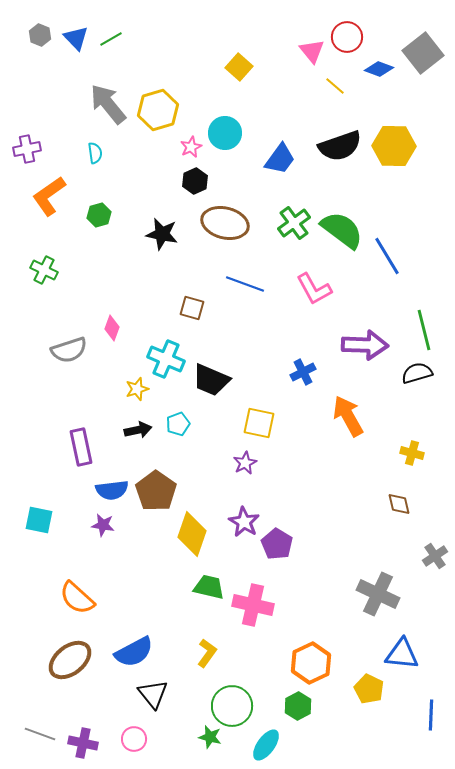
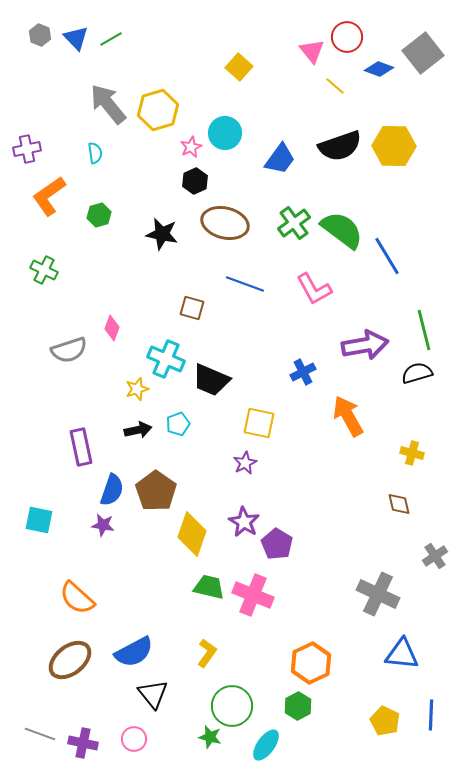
purple arrow at (365, 345): rotated 12 degrees counterclockwise
blue semicircle at (112, 490): rotated 64 degrees counterclockwise
pink cross at (253, 605): moved 10 px up; rotated 9 degrees clockwise
yellow pentagon at (369, 689): moved 16 px right, 32 px down
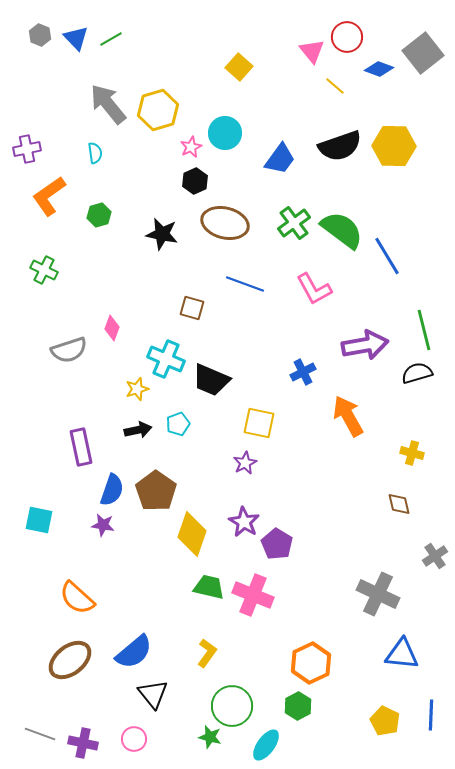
blue semicircle at (134, 652): rotated 12 degrees counterclockwise
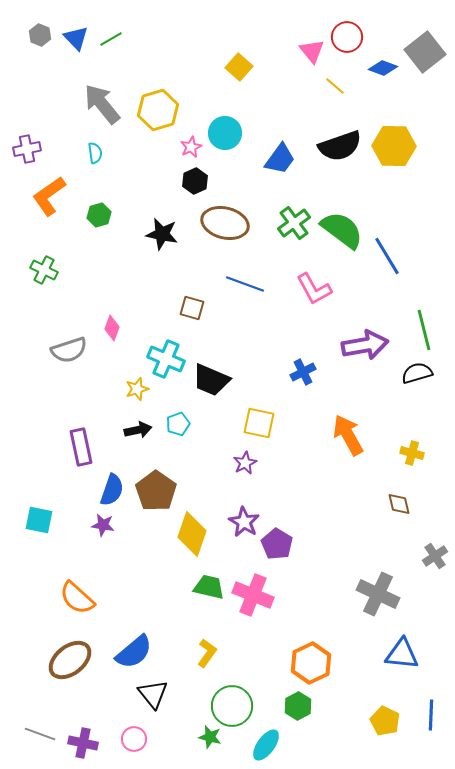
gray square at (423, 53): moved 2 px right, 1 px up
blue diamond at (379, 69): moved 4 px right, 1 px up
gray arrow at (108, 104): moved 6 px left
orange arrow at (348, 416): moved 19 px down
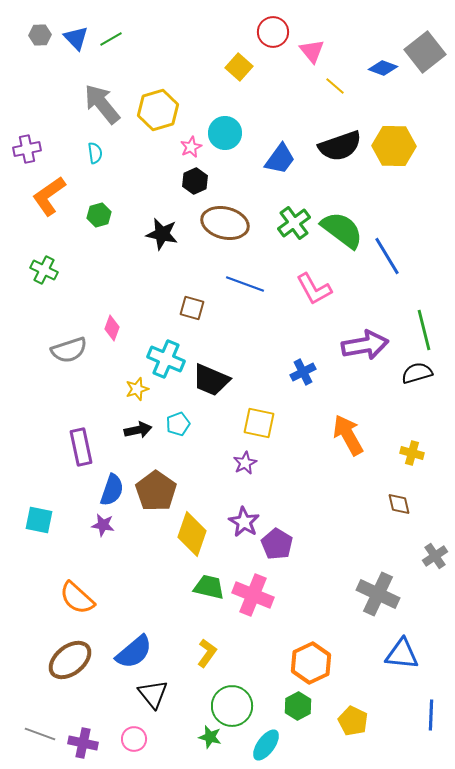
gray hexagon at (40, 35): rotated 25 degrees counterclockwise
red circle at (347, 37): moved 74 px left, 5 px up
yellow pentagon at (385, 721): moved 32 px left
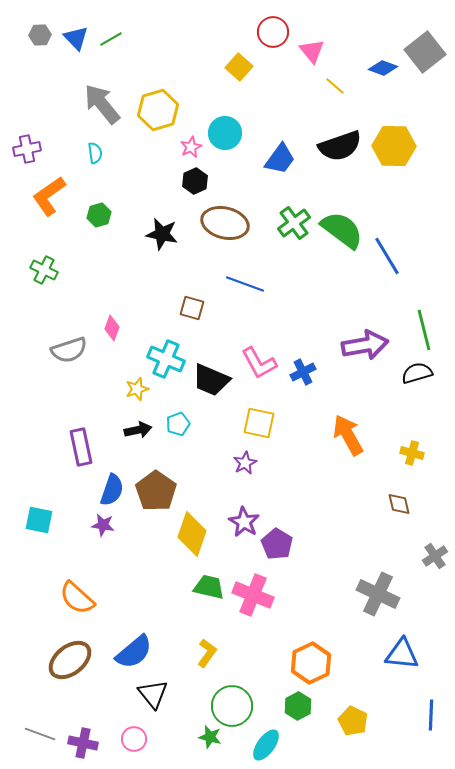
pink L-shape at (314, 289): moved 55 px left, 74 px down
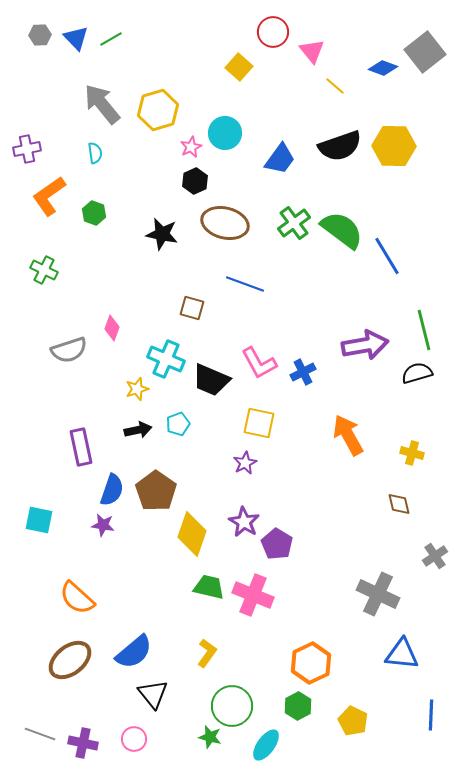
green hexagon at (99, 215): moved 5 px left, 2 px up; rotated 25 degrees counterclockwise
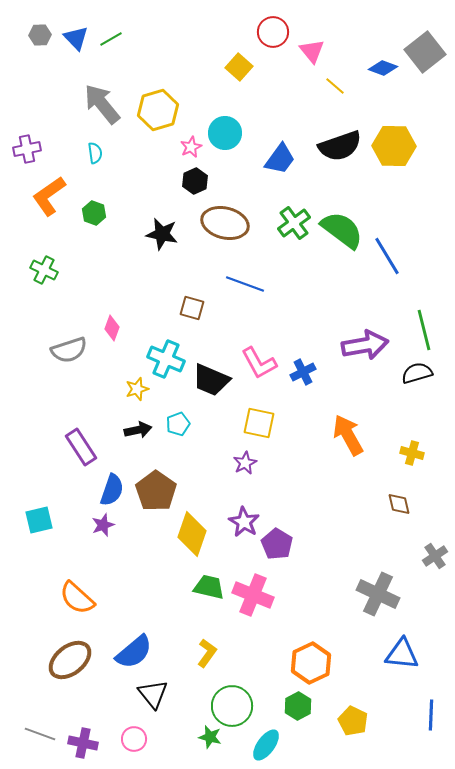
purple rectangle at (81, 447): rotated 21 degrees counterclockwise
cyan square at (39, 520): rotated 24 degrees counterclockwise
purple star at (103, 525): rotated 30 degrees counterclockwise
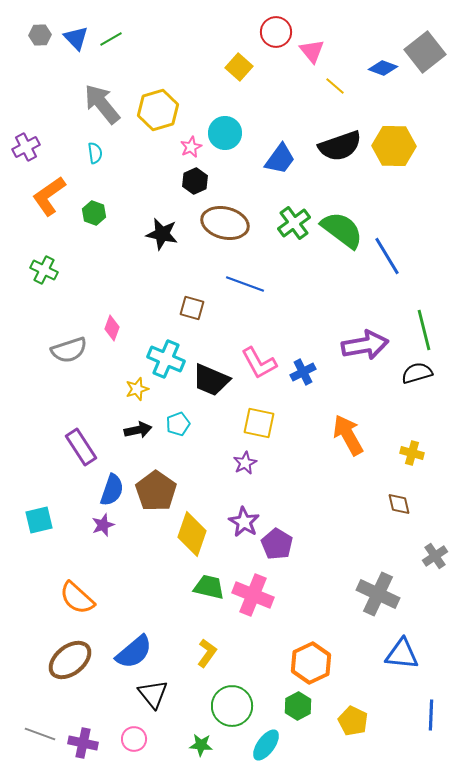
red circle at (273, 32): moved 3 px right
purple cross at (27, 149): moved 1 px left, 2 px up; rotated 16 degrees counterclockwise
green star at (210, 737): moved 9 px left, 8 px down; rotated 10 degrees counterclockwise
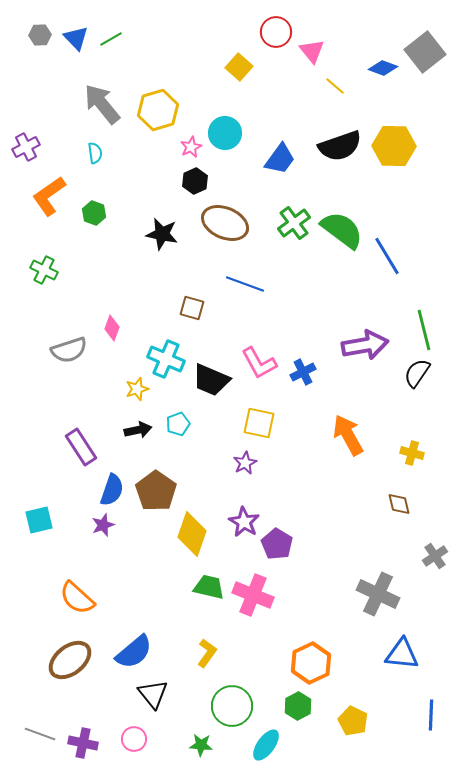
brown ellipse at (225, 223): rotated 9 degrees clockwise
black semicircle at (417, 373): rotated 40 degrees counterclockwise
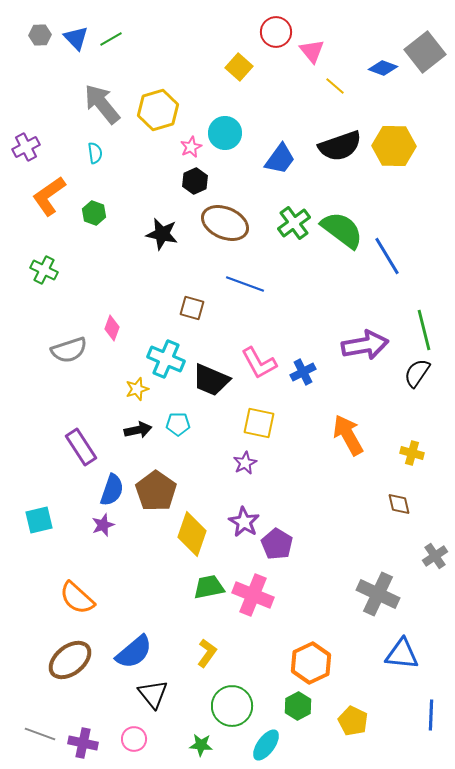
cyan pentagon at (178, 424): rotated 20 degrees clockwise
green trapezoid at (209, 587): rotated 24 degrees counterclockwise
